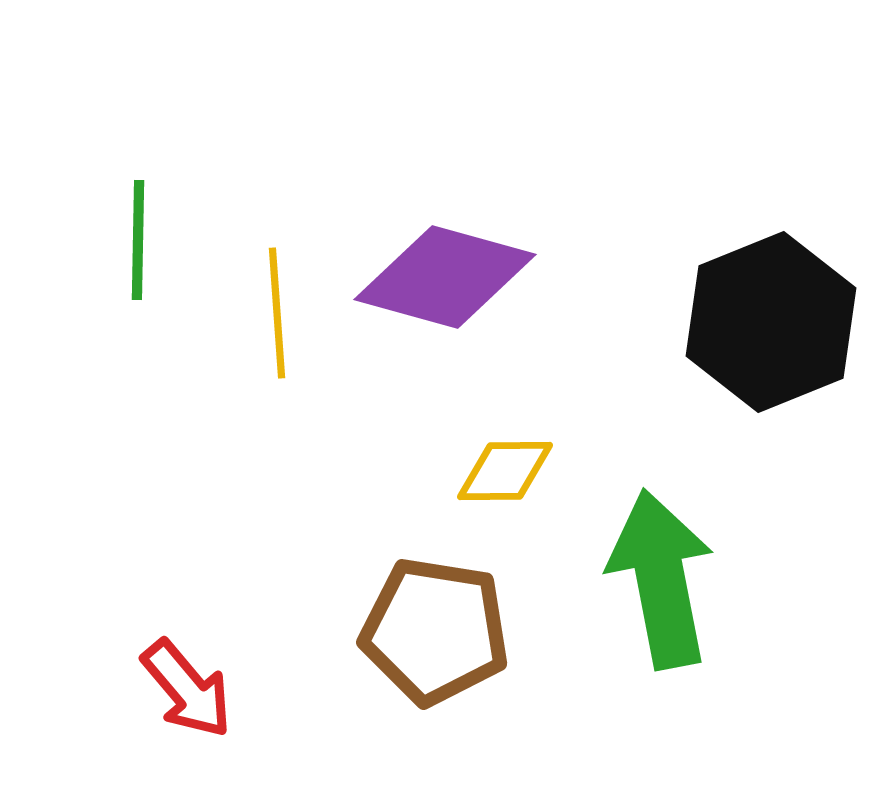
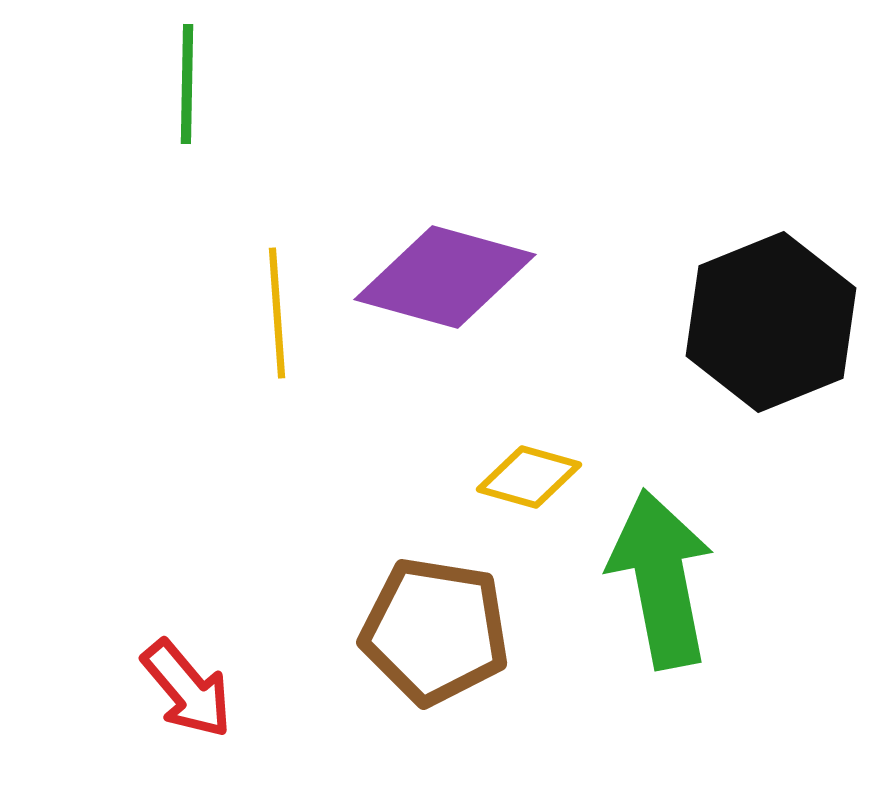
green line: moved 49 px right, 156 px up
yellow diamond: moved 24 px right, 6 px down; rotated 16 degrees clockwise
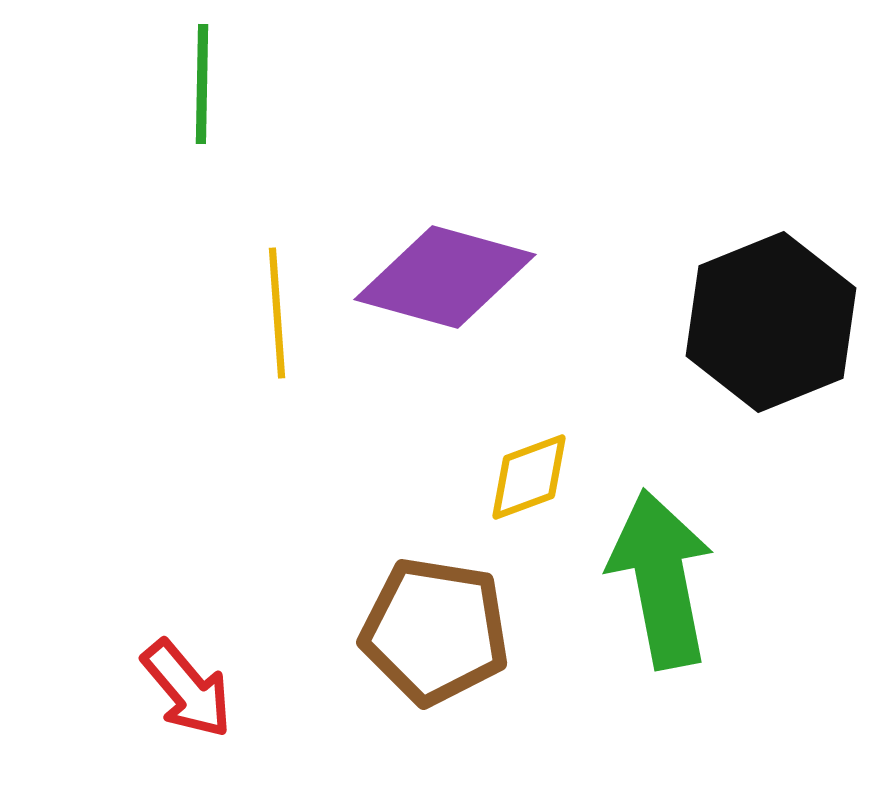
green line: moved 15 px right
yellow diamond: rotated 36 degrees counterclockwise
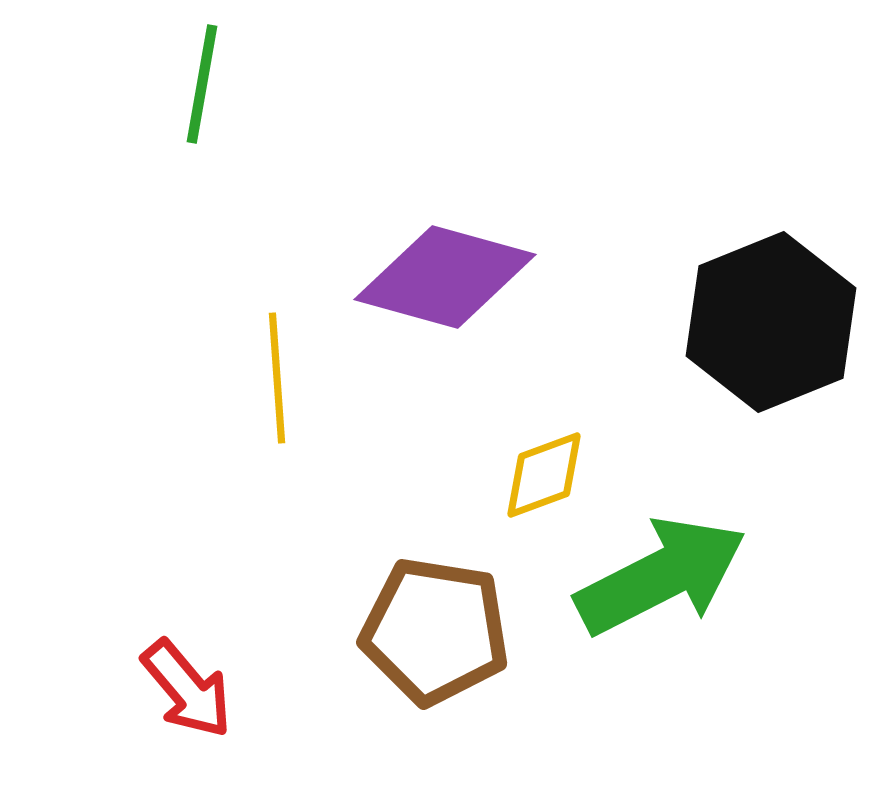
green line: rotated 9 degrees clockwise
yellow line: moved 65 px down
yellow diamond: moved 15 px right, 2 px up
green arrow: moved 3 px up; rotated 74 degrees clockwise
